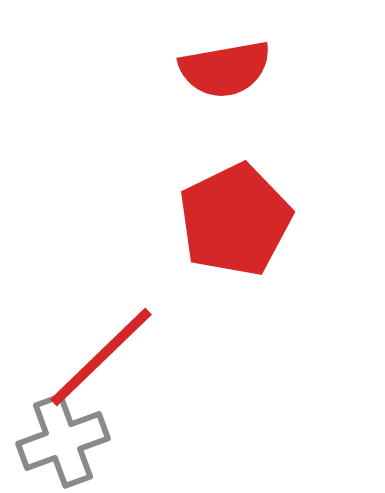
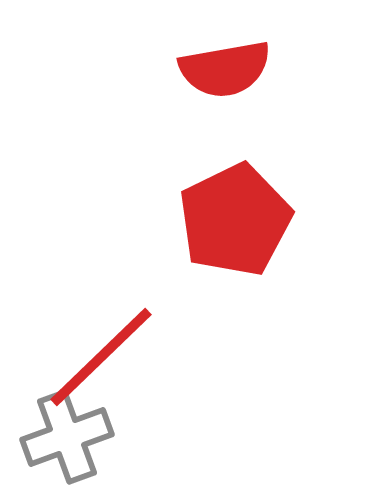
gray cross: moved 4 px right, 4 px up
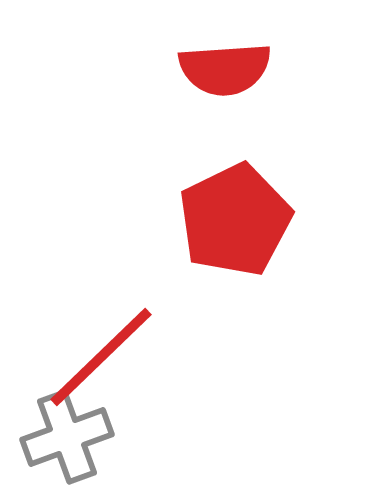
red semicircle: rotated 6 degrees clockwise
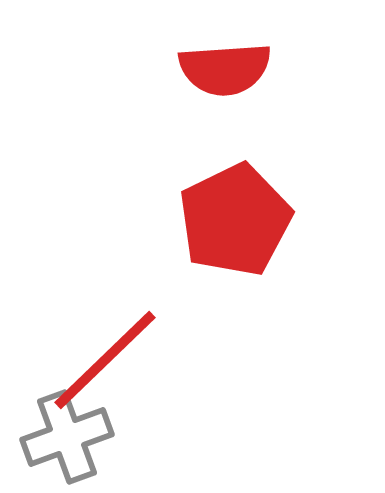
red line: moved 4 px right, 3 px down
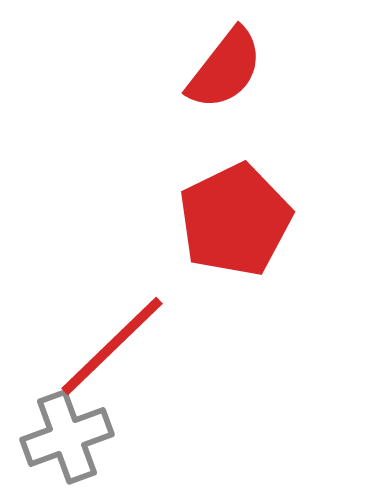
red semicircle: rotated 48 degrees counterclockwise
red line: moved 7 px right, 14 px up
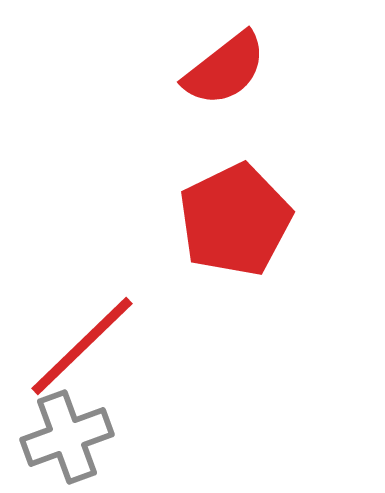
red semicircle: rotated 14 degrees clockwise
red line: moved 30 px left
